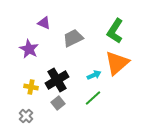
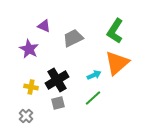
purple triangle: moved 3 px down
gray square: rotated 24 degrees clockwise
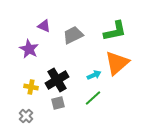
green L-shape: rotated 135 degrees counterclockwise
gray trapezoid: moved 3 px up
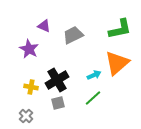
green L-shape: moved 5 px right, 2 px up
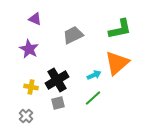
purple triangle: moved 9 px left, 7 px up
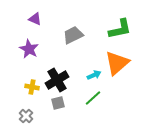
yellow cross: moved 1 px right
